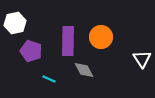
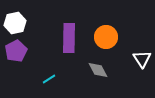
orange circle: moved 5 px right
purple rectangle: moved 1 px right, 3 px up
purple pentagon: moved 15 px left; rotated 25 degrees clockwise
gray diamond: moved 14 px right
cyan line: rotated 56 degrees counterclockwise
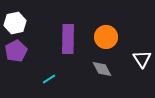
purple rectangle: moved 1 px left, 1 px down
gray diamond: moved 4 px right, 1 px up
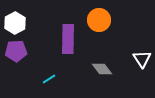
white hexagon: rotated 15 degrees counterclockwise
orange circle: moved 7 px left, 17 px up
purple pentagon: rotated 25 degrees clockwise
gray diamond: rotated 10 degrees counterclockwise
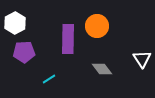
orange circle: moved 2 px left, 6 px down
purple pentagon: moved 8 px right, 1 px down
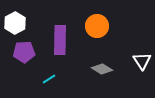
purple rectangle: moved 8 px left, 1 px down
white triangle: moved 2 px down
gray diamond: rotated 20 degrees counterclockwise
